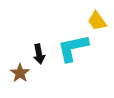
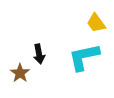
yellow trapezoid: moved 1 px left, 2 px down
cyan L-shape: moved 11 px right, 9 px down
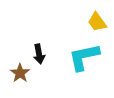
yellow trapezoid: moved 1 px right, 1 px up
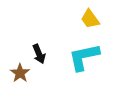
yellow trapezoid: moved 7 px left, 3 px up
black arrow: rotated 12 degrees counterclockwise
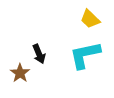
yellow trapezoid: rotated 10 degrees counterclockwise
cyan L-shape: moved 1 px right, 2 px up
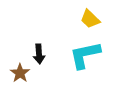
black arrow: rotated 18 degrees clockwise
